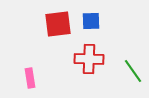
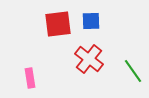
red cross: rotated 36 degrees clockwise
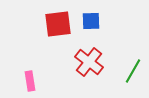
red cross: moved 3 px down
green line: rotated 65 degrees clockwise
pink rectangle: moved 3 px down
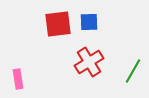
blue square: moved 2 px left, 1 px down
red cross: rotated 20 degrees clockwise
pink rectangle: moved 12 px left, 2 px up
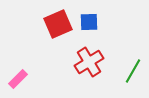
red square: rotated 16 degrees counterclockwise
pink rectangle: rotated 54 degrees clockwise
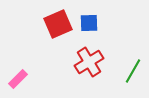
blue square: moved 1 px down
